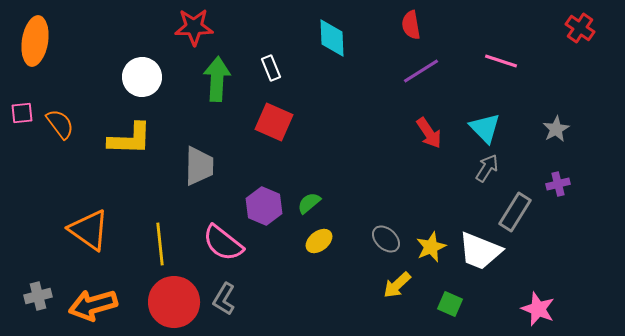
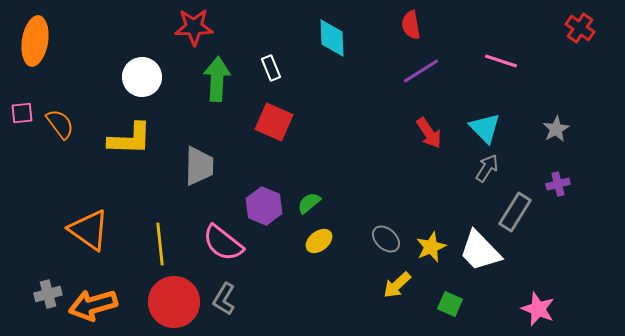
white trapezoid: rotated 24 degrees clockwise
gray cross: moved 10 px right, 2 px up
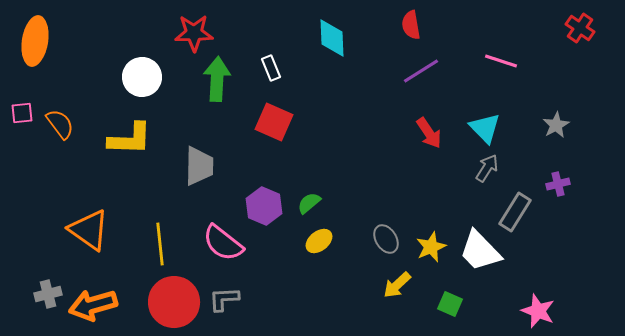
red star: moved 6 px down
gray star: moved 4 px up
gray ellipse: rotated 16 degrees clockwise
gray L-shape: rotated 56 degrees clockwise
pink star: moved 2 px down
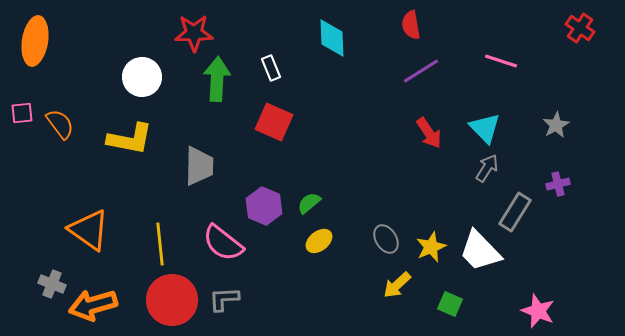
yellow L-shape: rotated 9 degrees clockwise
gray cross: moved 4 px right, 10 px up; rotated 36 degrees clockwise
red circle: moved 2 px left, 2 px up
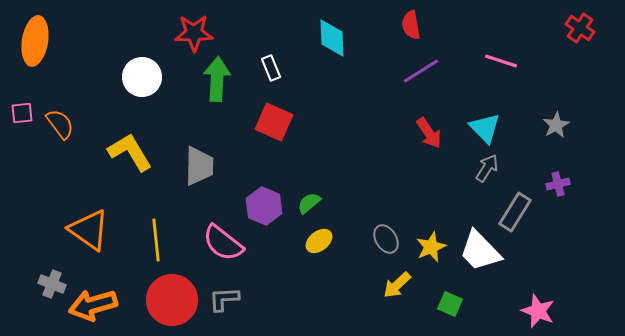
yellow L-shape: moved 13 px down; rotated 132 degrees counterclockwise
yellow line: moved 4 px left, 4 px up
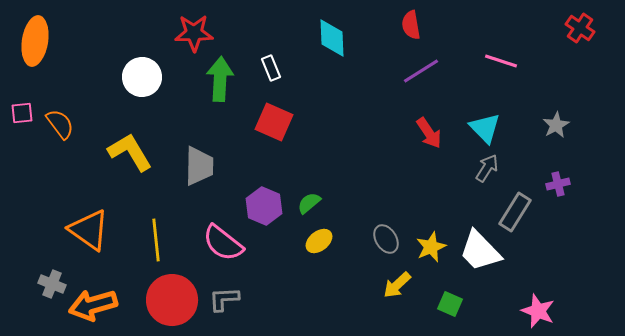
green arrow: moved 3 px right
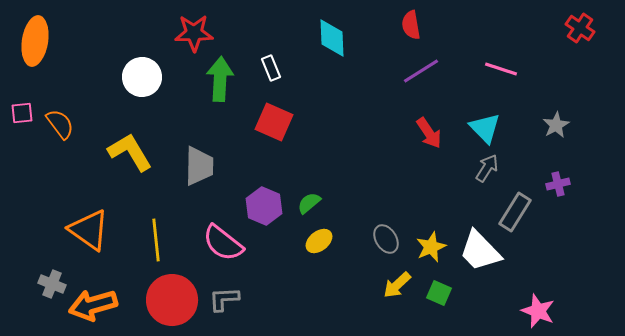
pink line: moved 8 px down
green square: moved 11 px left, 11 px up
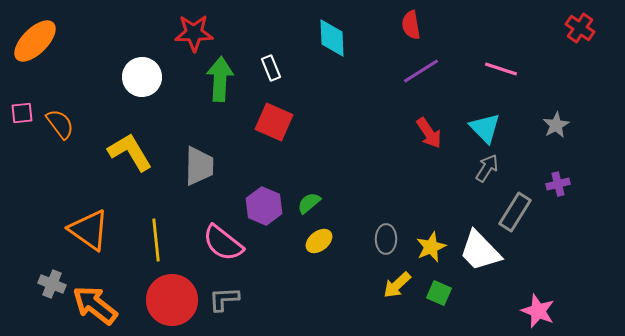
orange ellipse: rotated 36 degrees clockwise
gray ellipse: rotated 32 degrees clockwise
orange arrow: moved 2 px right; rotated 54 degrees clockwise
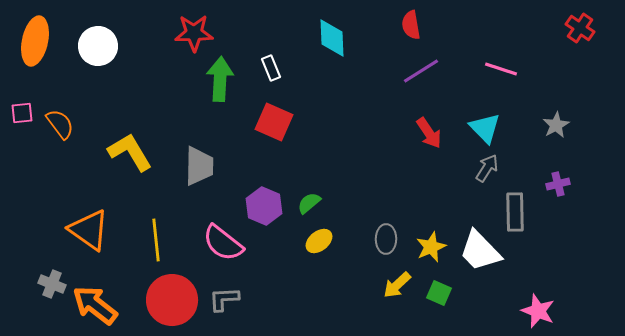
orange ellipse: rotated 33 degrees counterclockwise
white circle: moved 44 px left, 31 px up
gray rectangle: rotated 33 degrees counterclockwise
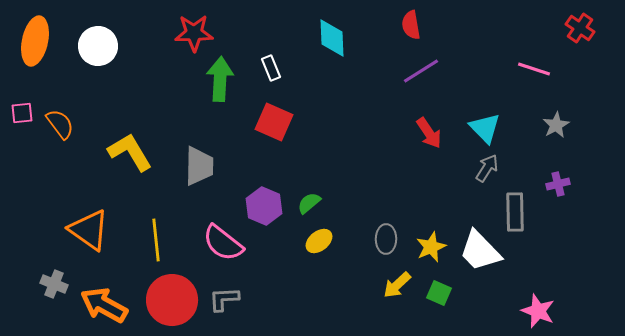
pink line: moved 33 px right
gray cross: moved 2 px right
orange arrow: moved 9 px right; rotated 9 degrees counterclockwise
